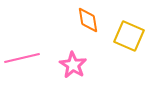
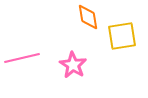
orange diamond: moved 3 px up
yellow square: moved 7 px left; rotated 32 degrees counterclockwise
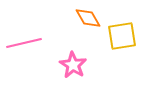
orange diamond: moved 1 px down; rotated 20 degrees counterclockwise
pink line: moved 2 px right, 15 px up
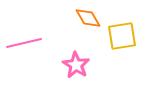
pink star: moved 3 px right
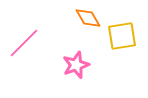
pink line: rotated 32 degrees counterclockwise
pink star: rotated 20 degrees clockwise
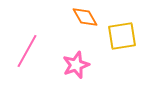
orange diamond: moved 3 px left, 1 px up
pink line: moved 3 px right, 8 px down; rotated 16 degrees counterclockwise
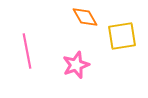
pink line: rotated 40 degrees counterclockwise
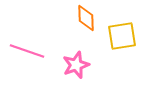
orange diamond: moved 1 px right, 1 px down; rotated 28 degrees clockwise
pink line: rotated 60 degrees counterclockwise
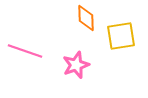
yellow square: moved 1 px left
pink line: moved 2 px left
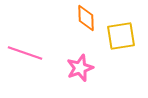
pink line: moved 2 px down
pink star: moved 4 px right, 3 px down
